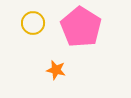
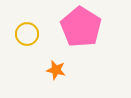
yellow circle: moved 6 px left, 11 px down
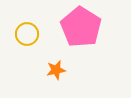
orange star: rotated 24 degrees counterclockwise
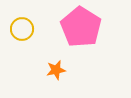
yellow circle: moved 5 px left, 5 px up
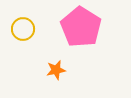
yellow circle: moved 1 px right
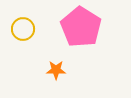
orange star: rotated 12 degrees clockwise
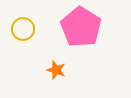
orange star: rotated 18 degrees clockwise
